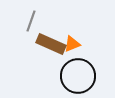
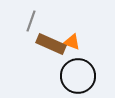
orange triangle: moved 2 px up; rotated 42 degrees clockwise
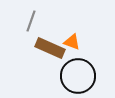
brown rectangle: moved 1 px left, 4 px down
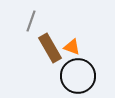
orange triangle: moved 5 px down
brown rectangle: rotated 36 degrees clockwise
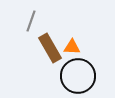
orange triangle: rotated 18 degrees counterclockwise
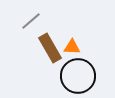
gray line: rotated 30 degrees clockwise
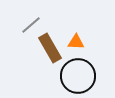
gray line: moved 4 px down
orange triangle: moved 4 px right, 5 px up
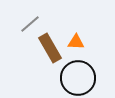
gray line: moved 1 px left, 1 px up
black circle: moved 2 px down
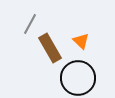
gray line: rotated 20 degrees counterclockwise
orange triangle: moved 5 px right, 1 px up; rotated 42 degrees clockwise
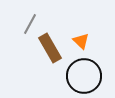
black circle: moved 6 px right, 2 px up
